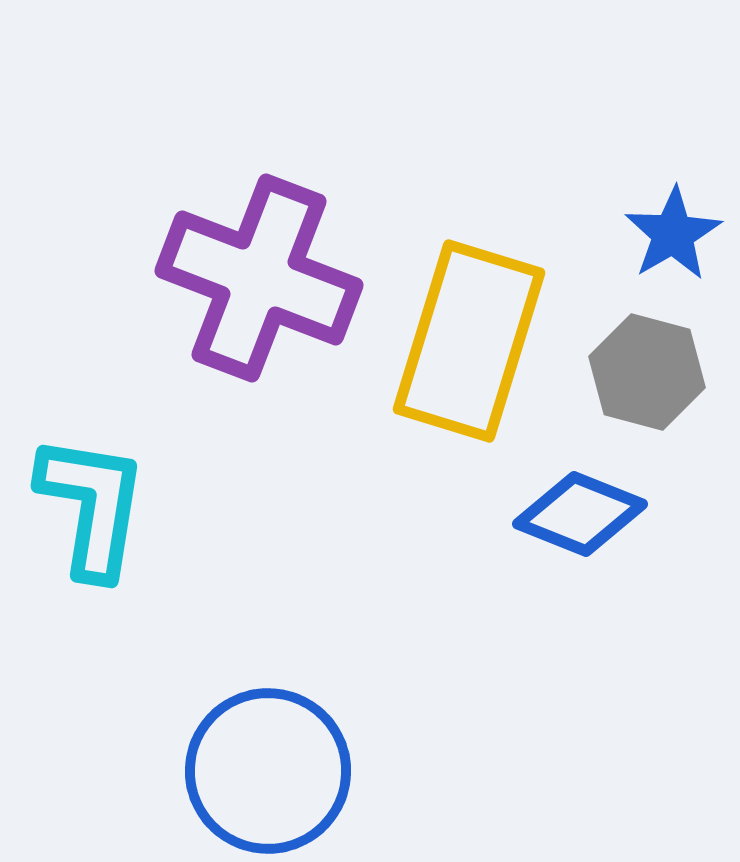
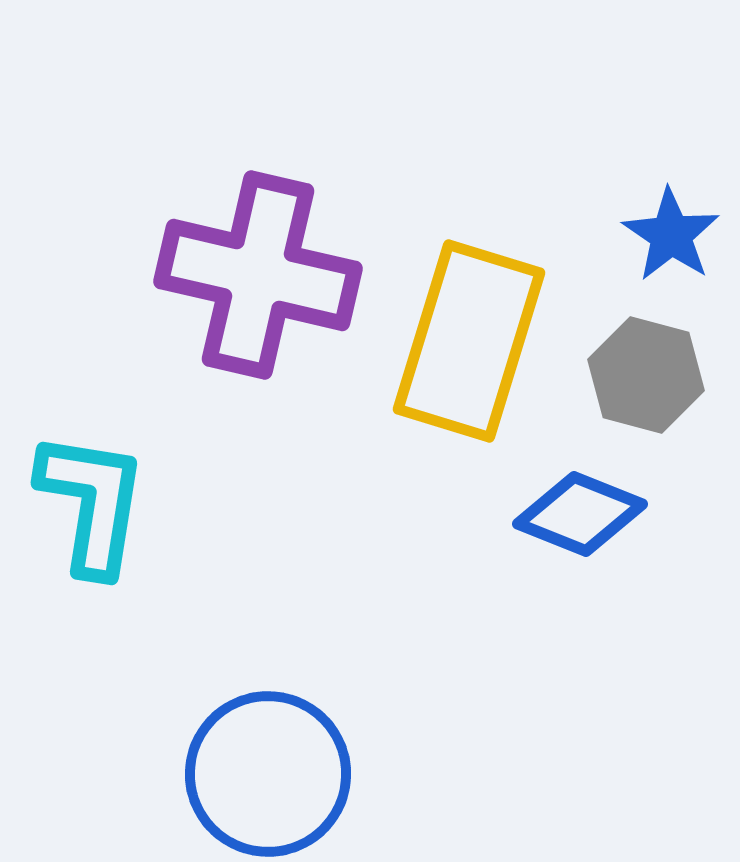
blue star: moved 2 px left, 1 px down; rotated 8 degrees counterclockwise
purple cross: moved 1 px left, 3 px up; rotated 8 degrees counterclockwise
gray hexagon: moved 1 px left, 3 px down
cyan L-shape: moved 3 px up
blue circle: moved 3 px down
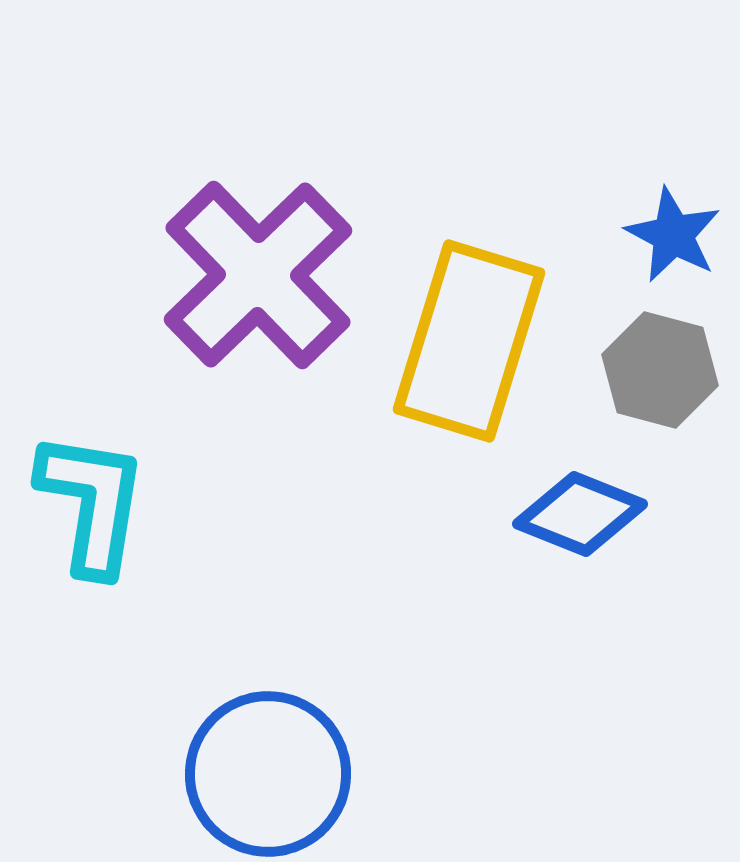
blue star: moved 2 px right; rotated 6 degrees counterclockwise
purple cross: rotated 33 degrees clockwise
gray hexagon: moved 14 px right, 5 px up
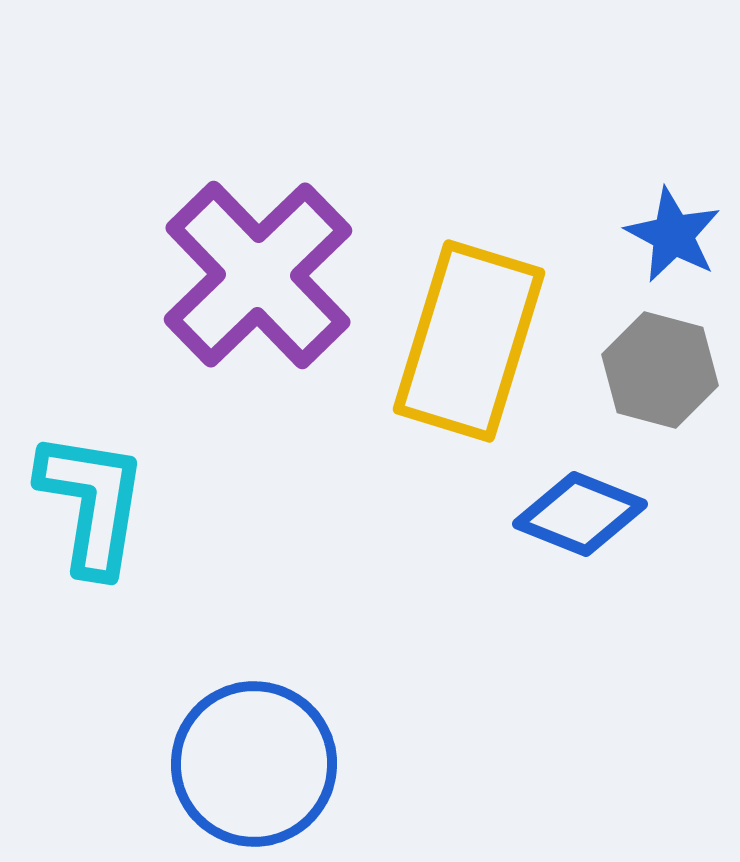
blue circle: moved 14 px left, 10 px up
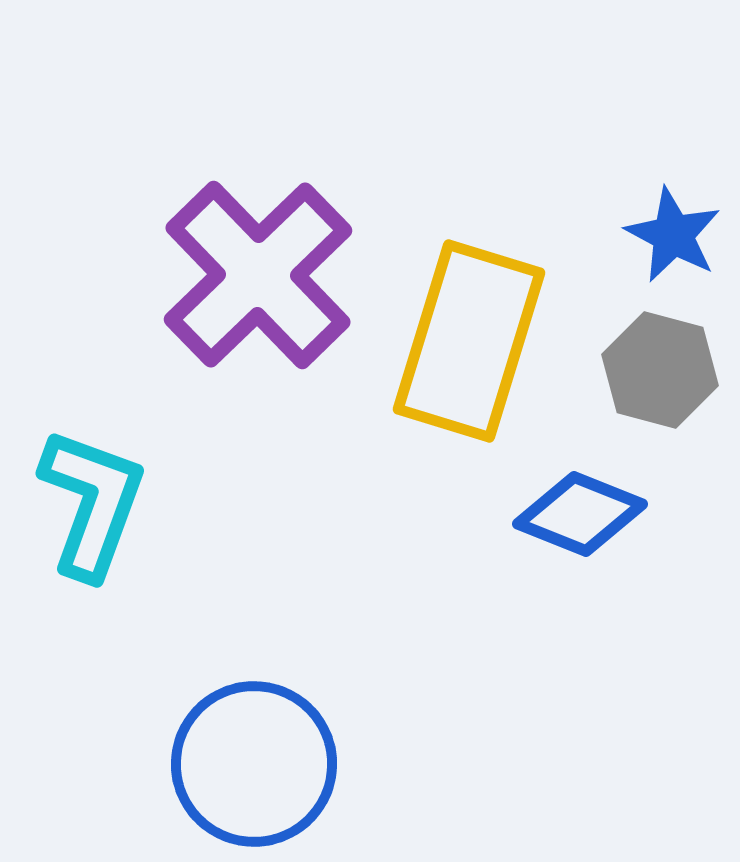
cyan L-shape: rotated 11 degrees clockwise
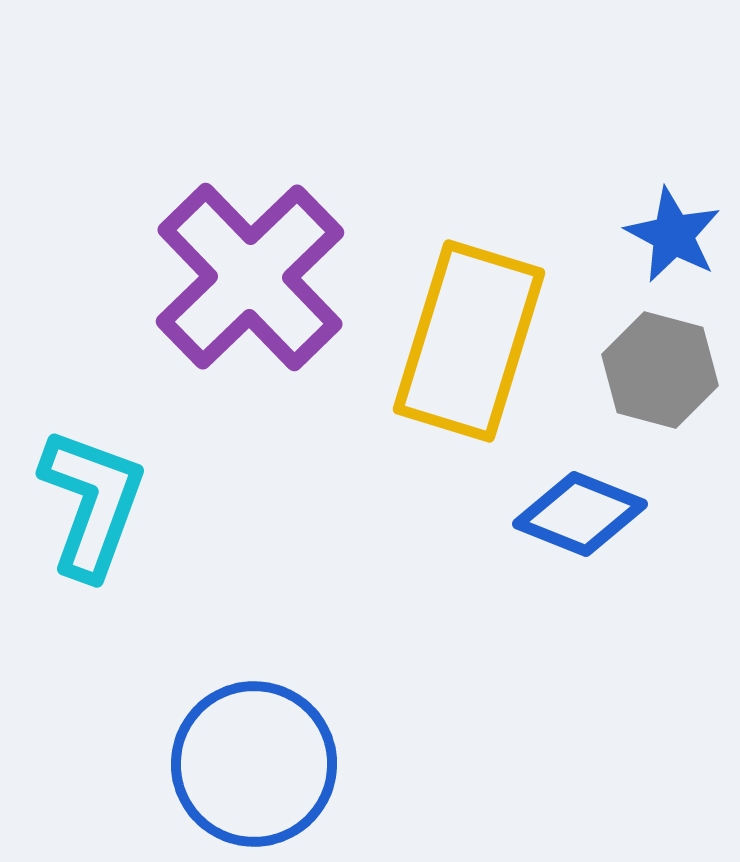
purple cross: moved 8 px left, 2 px down
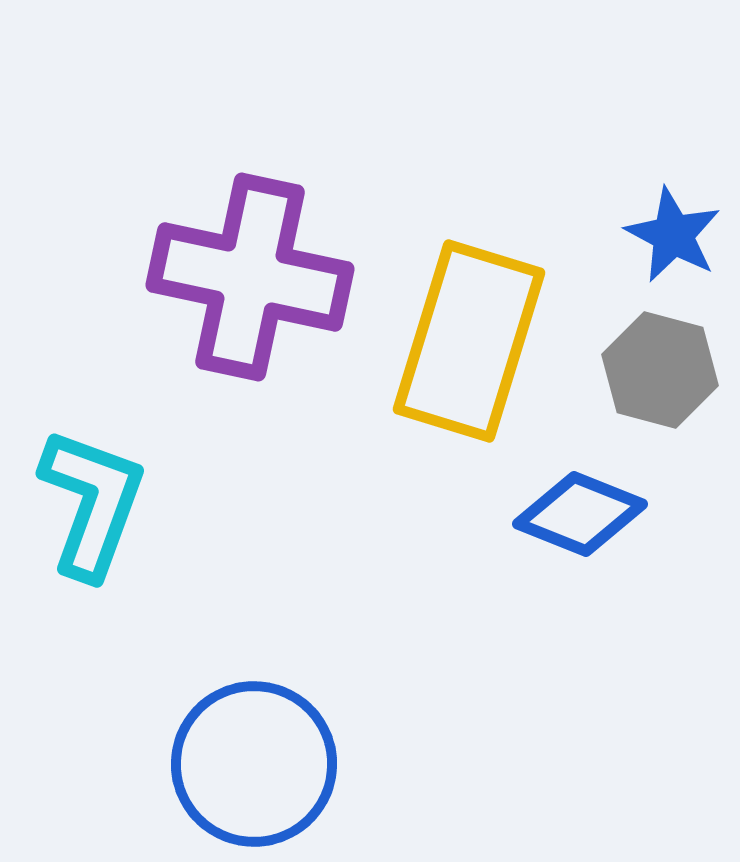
purple cross: rotated 34 degrees counterclockwise
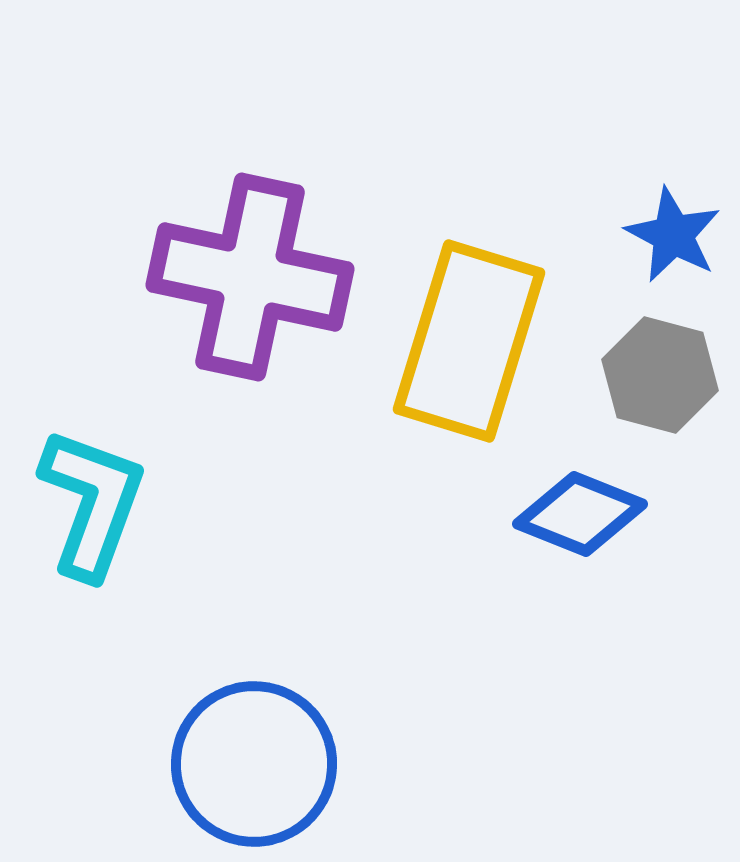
gray hexagon: moved 5 px down
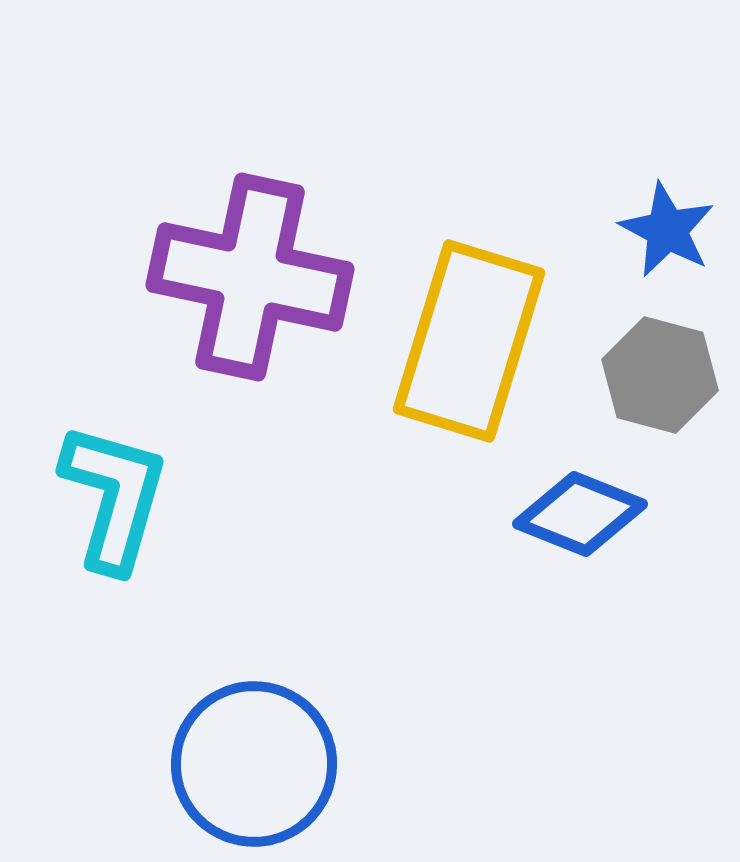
blue star: moved 6 px left, 5 px up
cyan L-shape: moved 22 px right, 6 px up; rotated 4 degrees counterclockwise
